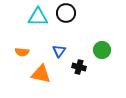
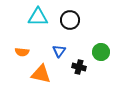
black circle: moved 4 px right, 7 px down
green circle: moved 1 px left, 2 px down
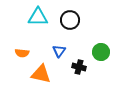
orange semicircle: moved 1 px down
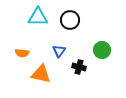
green circle: moved 1 px right, 2 px up
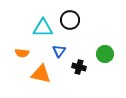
cyan triangle: moved 5 px right, 11 px down
green circle: moved 3 px right, 4 px down
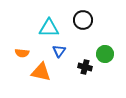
black circle: moved 13 px right
cyan triangle: moved 6 px right
black cross: moved 6 px right
orange triangle: moved 2 px up
